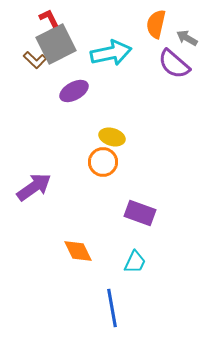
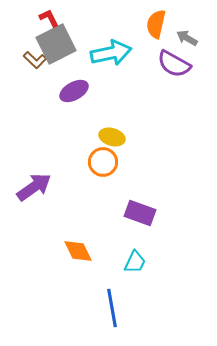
purple semicircle: rotated 12 degrees counterclockwise
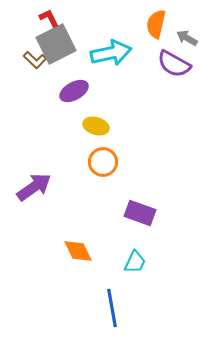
yellow ellipse: moved 16 px left, 11 px up
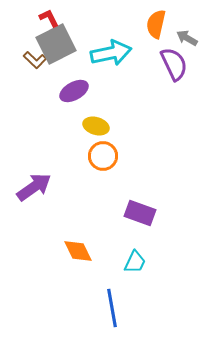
purple semicircle: rotated 144 degrees counterclockwise
orange circle: moved 6 px up
